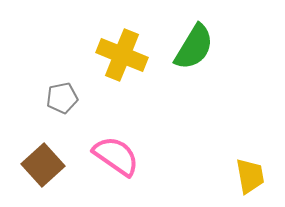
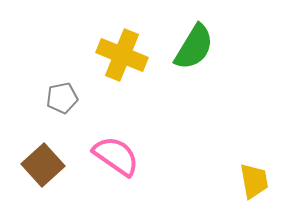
yellow trapezoid: moved 4 px right, 5 px down
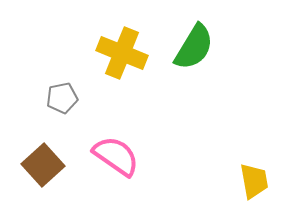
yellow cross: moved 2 px up
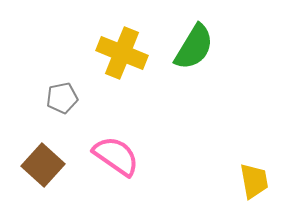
brown square: rotated 6 degrees counterclockwise
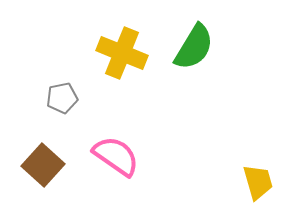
yellow trapezoid: moved 4 px right, 1 px down; rotated 6 degrees counterclockwise
